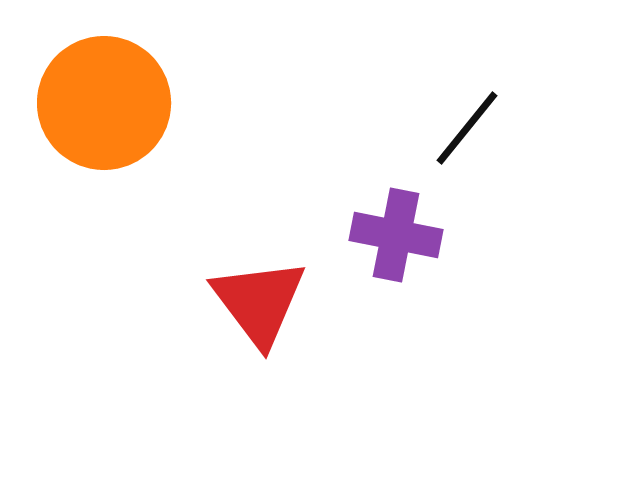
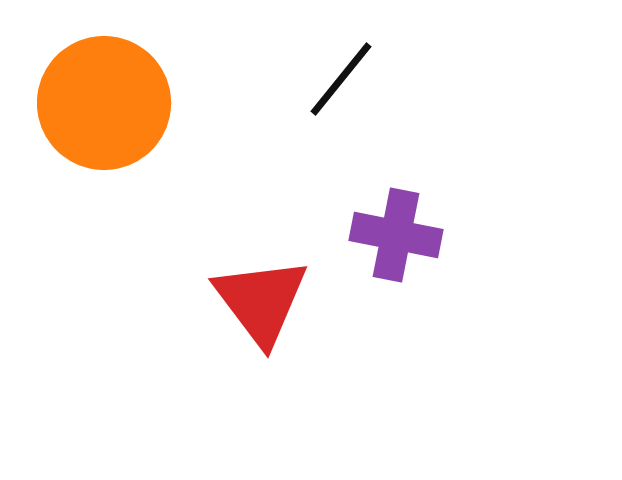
black line: moved 126 px left, 49 px up
red triangle: moved 2 px right, 1 px up
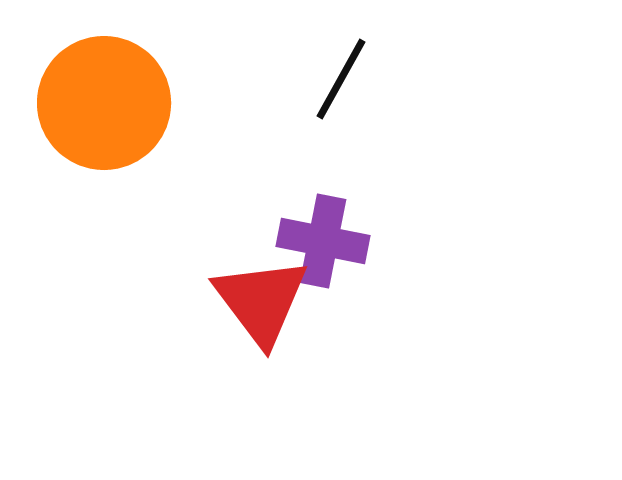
black line: rotated 10 degrees counterclockwise
purple cross: moved 73 px left, 6 px down
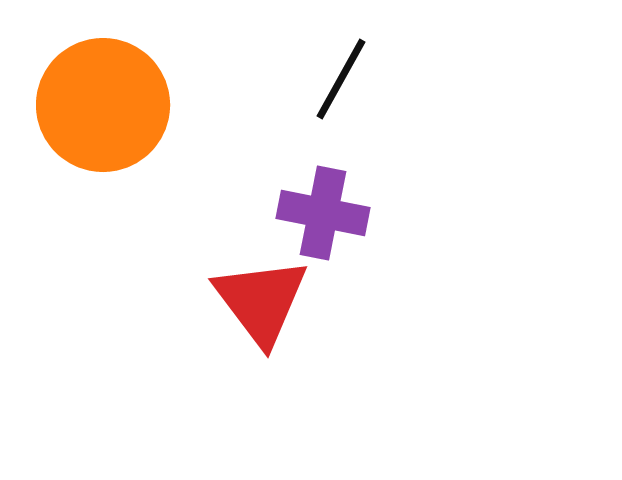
orange circle: moved 1 px left, 2 px down
purple cross: moved 28 px up
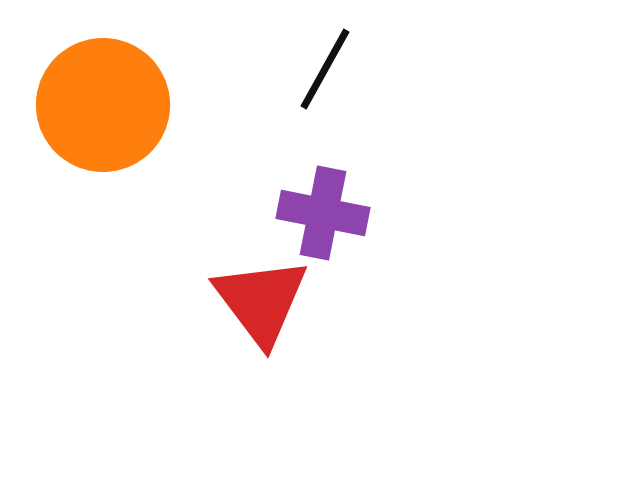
black line: moved 16 px left, 10 px up
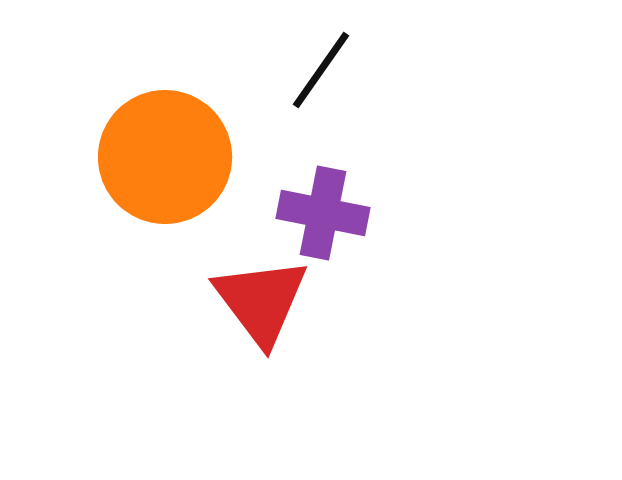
black line: moved 4 px left, 1 px down; rotated 6 degrees clockwise
orange circle: moved 62 px right, 52 px down
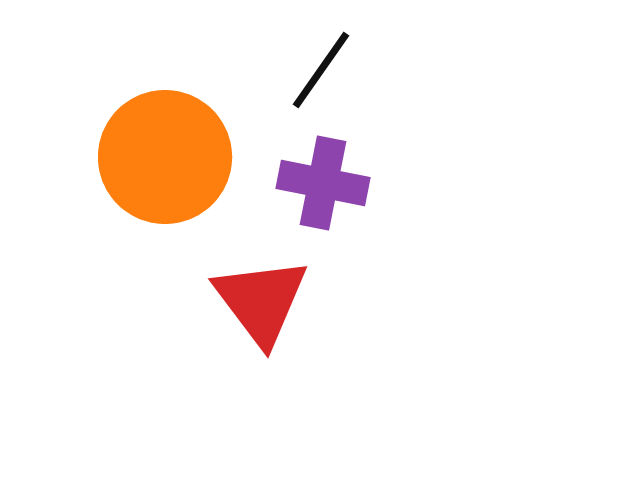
purple cross: moved 30 px up
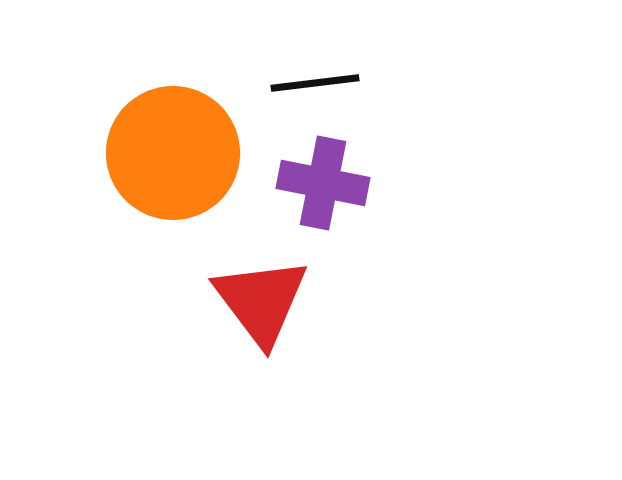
black line: moved 6 px left, 13 px down; rotated 48 degrees clockwise
orange circle: moved 8 px right, 4 px up
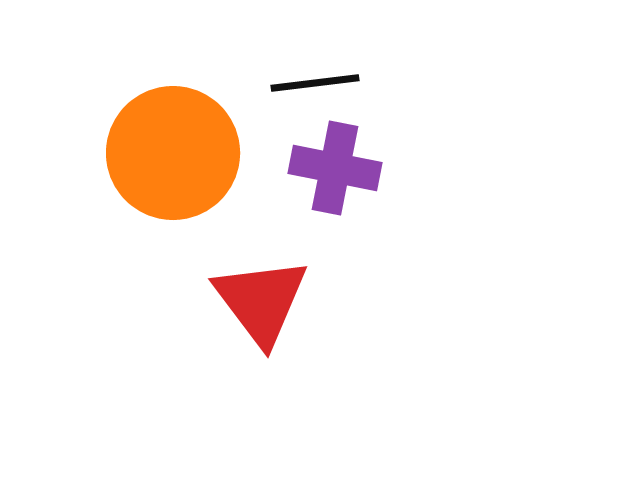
purple cross: moved 12 px right, 15 px up
